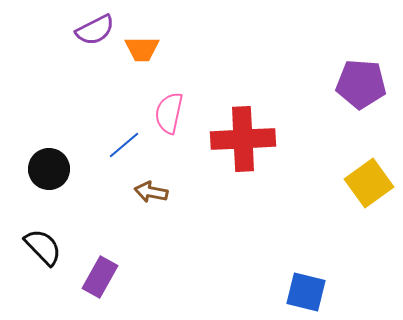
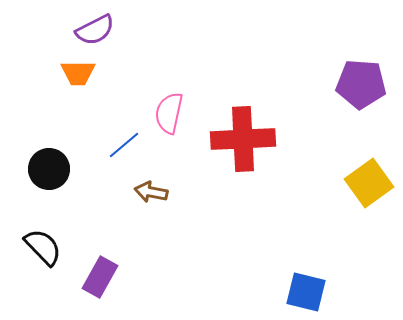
orange trapezoid: moved 64 px left, 24 px down
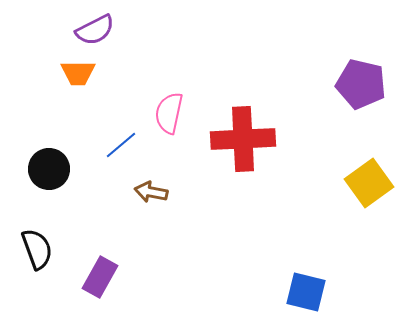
purple pentagon: rotated 9 degrees clockwise
blue line: moved 3 px left
black semicircle: moved 6 px left, 2 px down; rotated 24 degrees clockwise
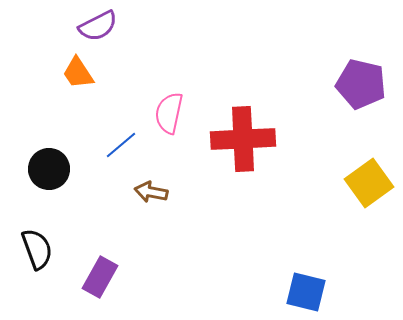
purple semicircle: moved 3 px right, 4 px up
orange trapezoid: rotated 57 degrees clockwise
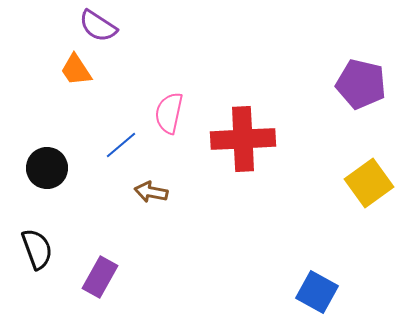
purple semicircle: rotated 60 degrees clockwise
orange trapezoid: moved 2 px left, 3 px up
black circle: moved 2 px left, 1 px up
blue square: moved 11 px right; rotated 15 degrees clockwise
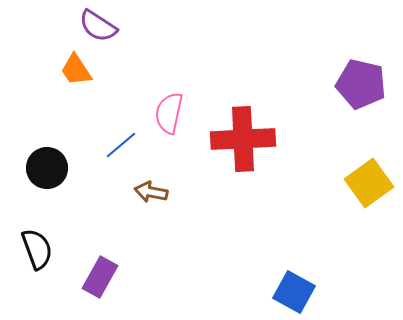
blue square: moved 23 px left
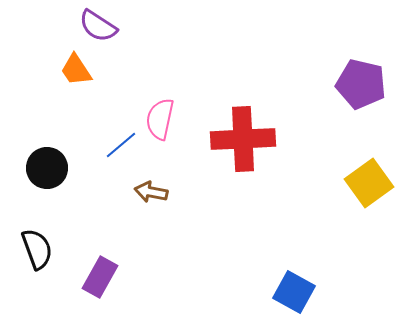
pink semicircle: moved 9 px left, 6 px down
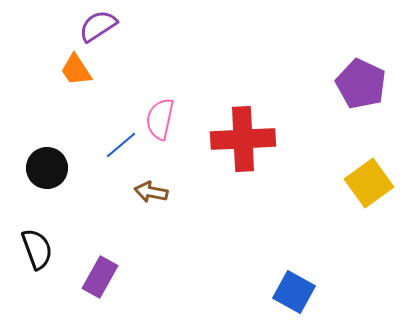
purple semicircle: rotated 114 degrees clockwise
purple pentagon: rotated 12 degrees clockwise
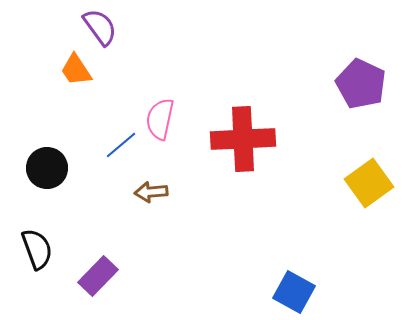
purple semicircle: moved 2 px right, 1 px down; rotated 87 degrees clockwise
brown arrow: rotated 16 degrees counterclockwise
purple rectangle: moved 2 px left, 1 px up; rotated 15 degrees clockwise
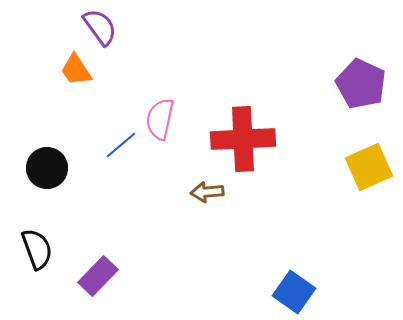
yellow square: moved 16 px up; rotated 12 degrees clockwise
brown arrow: moved 56 px right
blue square: rotated 6 degrees clockwise
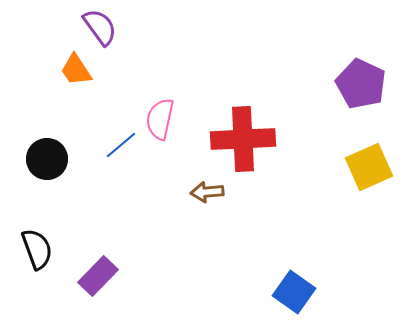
black circle: moved 9 px up
